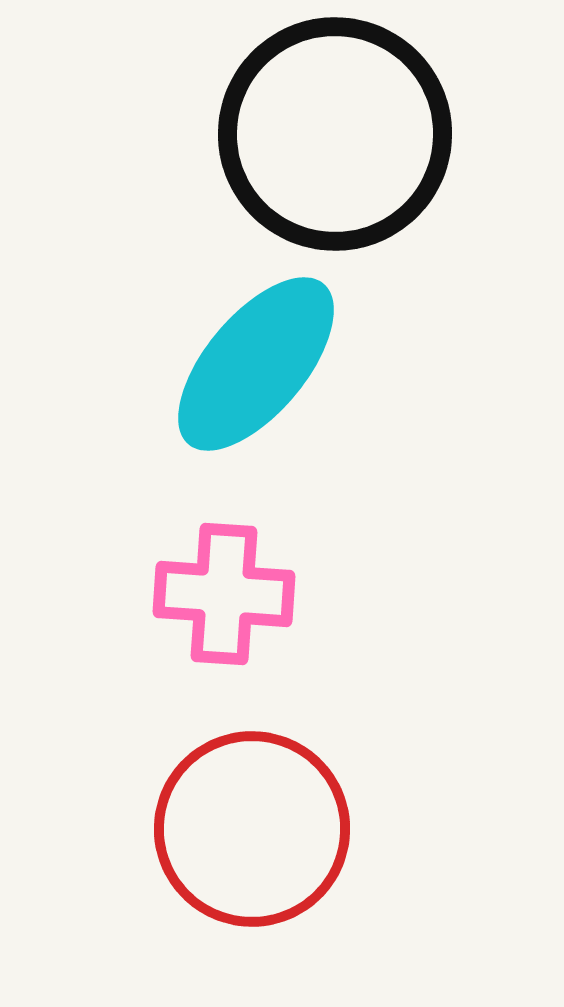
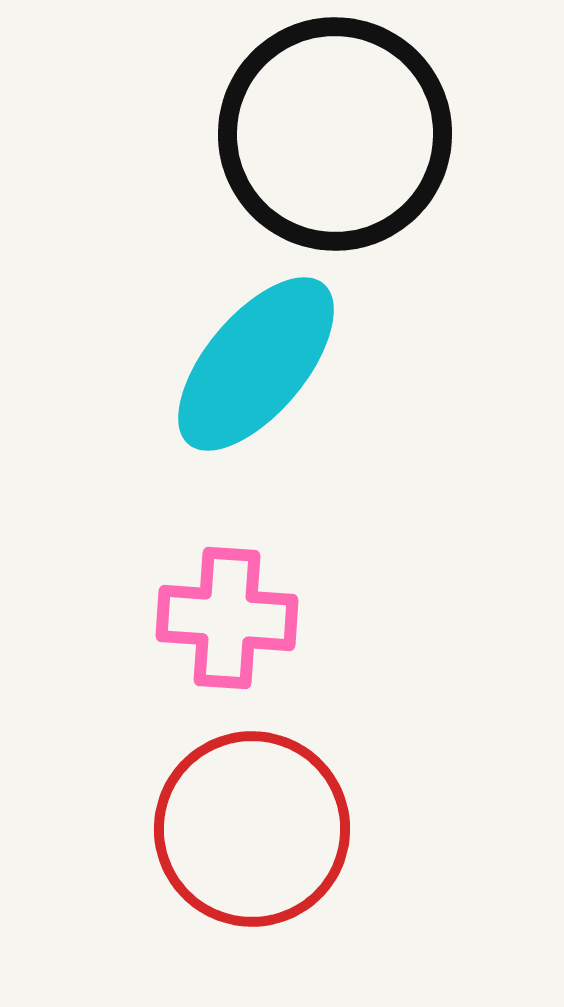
pink cross: moved 3 px right, 24 px down
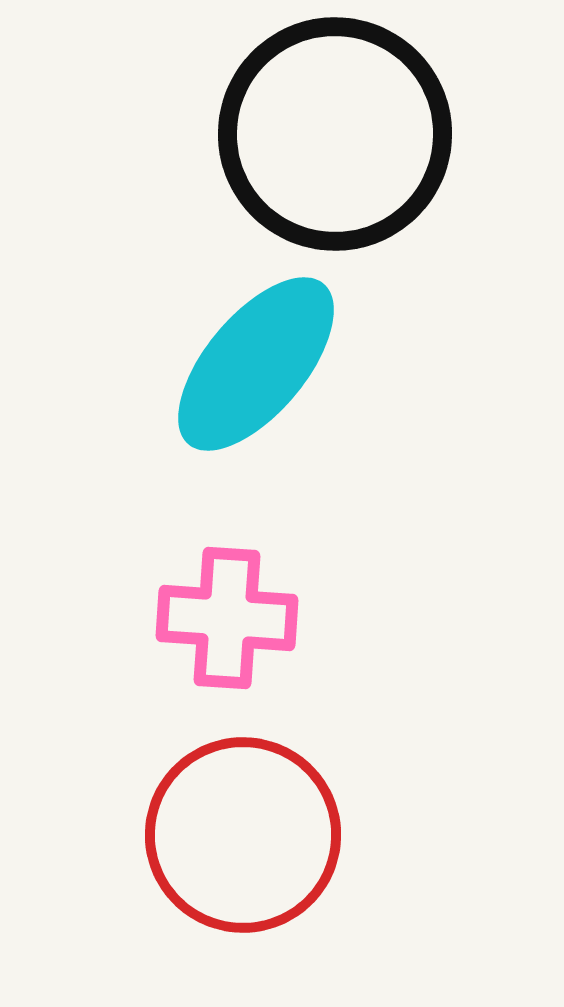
red circle: moved 9 px left, 6 px down
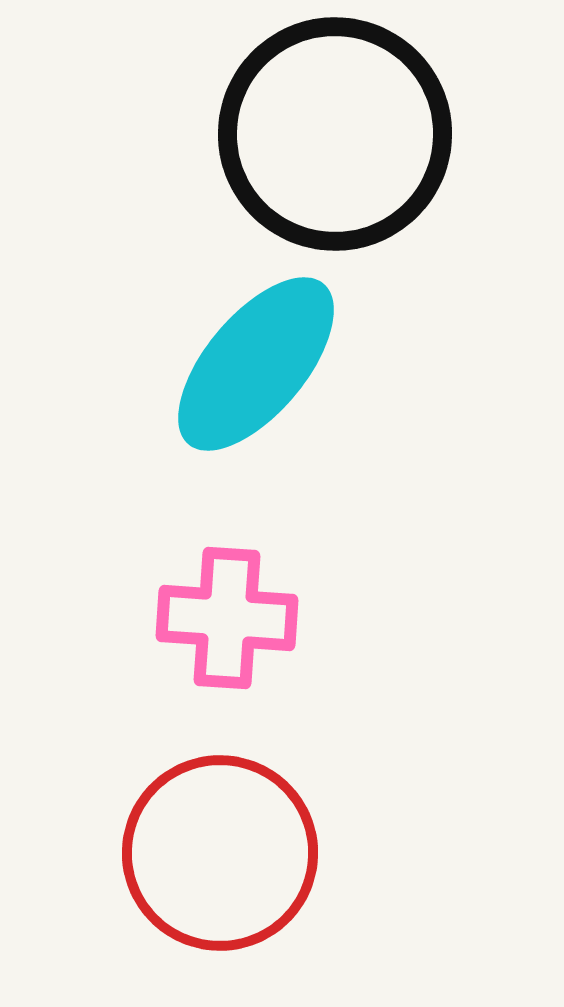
red circle: moved 23 px left, 18 px down
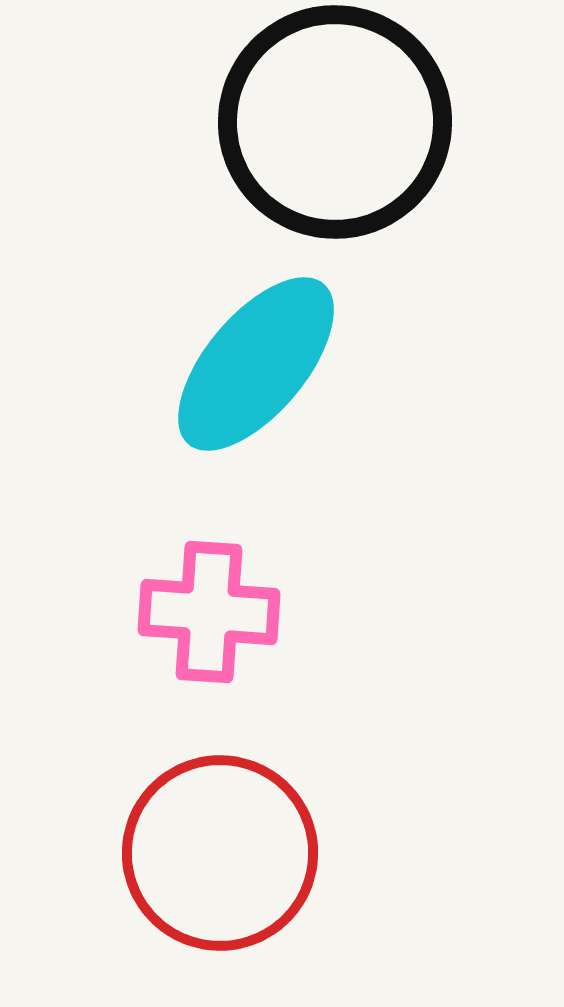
black circle: moved 12 px up
pink cross: moved 18 px left, 6 px up
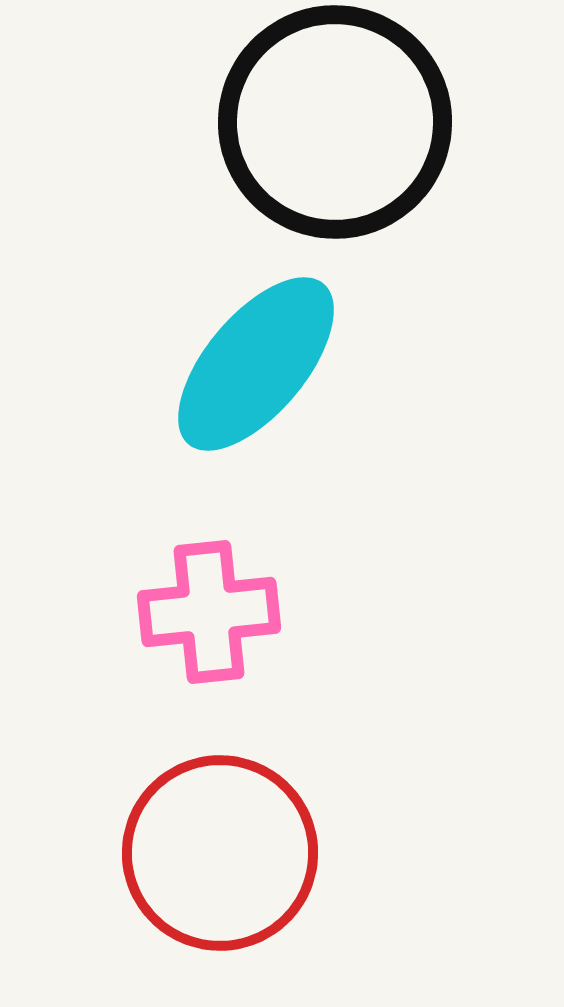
pink cross: rotated 10 degrees counterclockwise
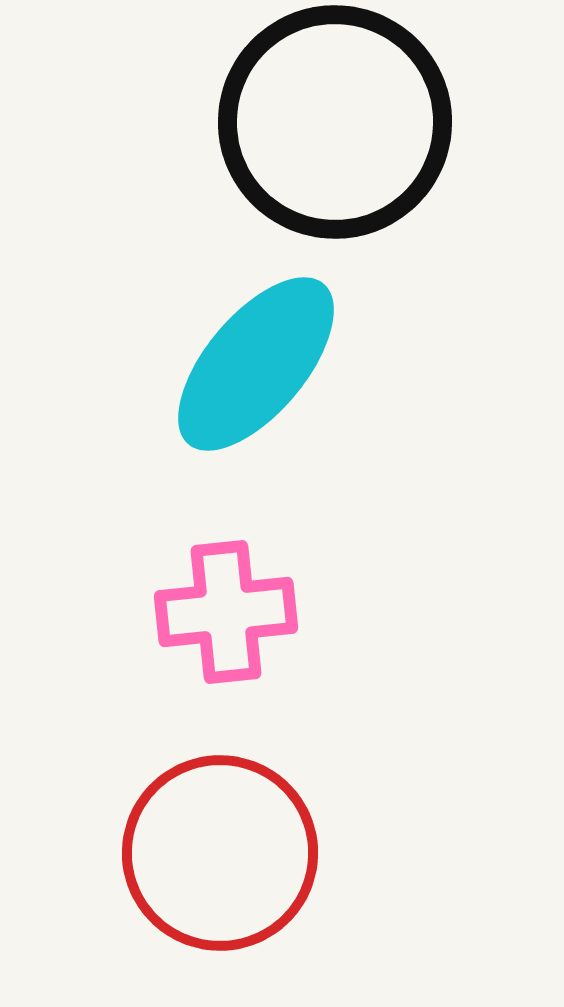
pink cross: moved 17 px right
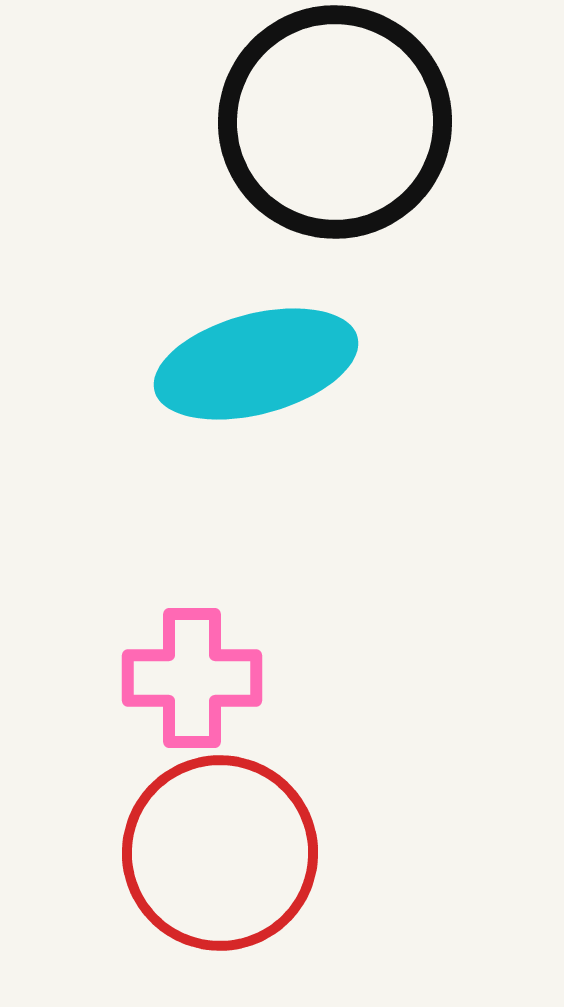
cyan ellipse: rotated 35 degrees clockwise
pink cross: moved 34 px left, 66 px down; rotated 6 degrees clockwise
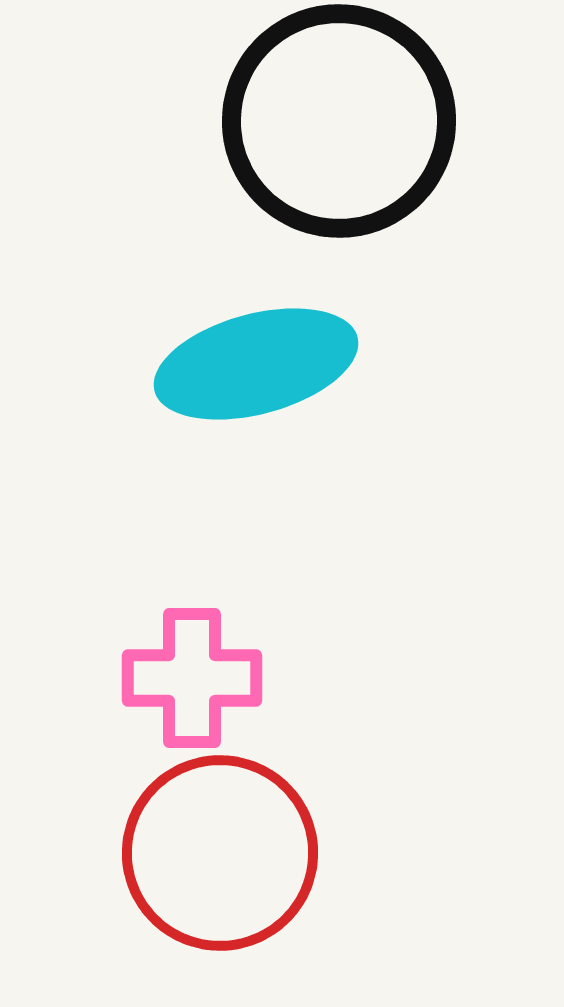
black circle: moved 4 px right, 1 px up
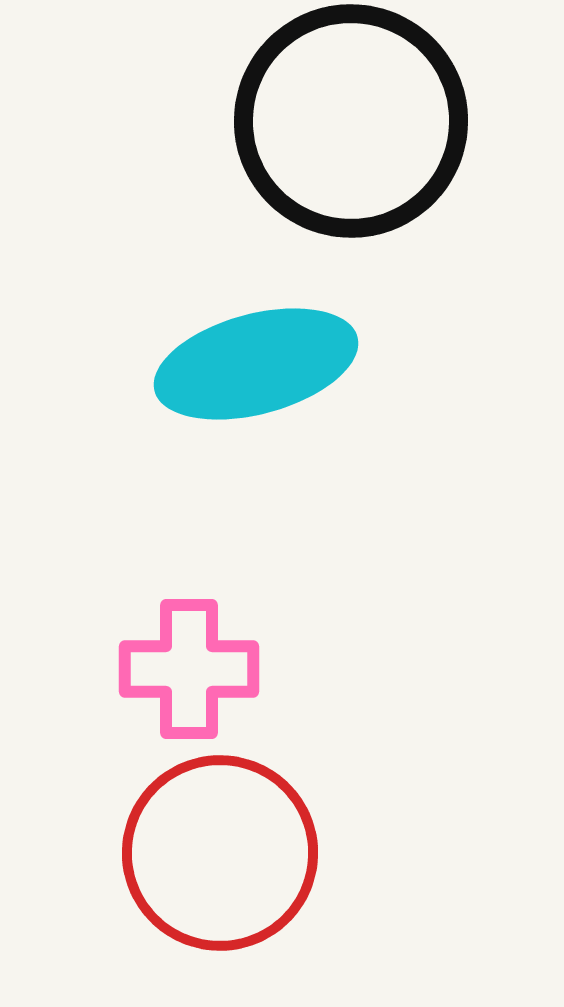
black circle: moved 12 px right
pink cross: moved 3 px left, 9 px up
